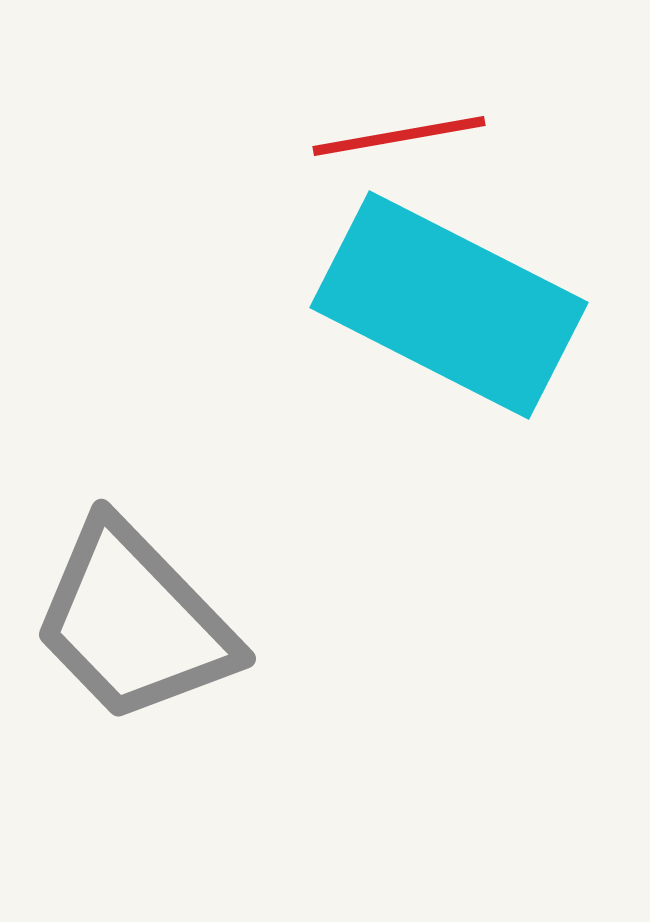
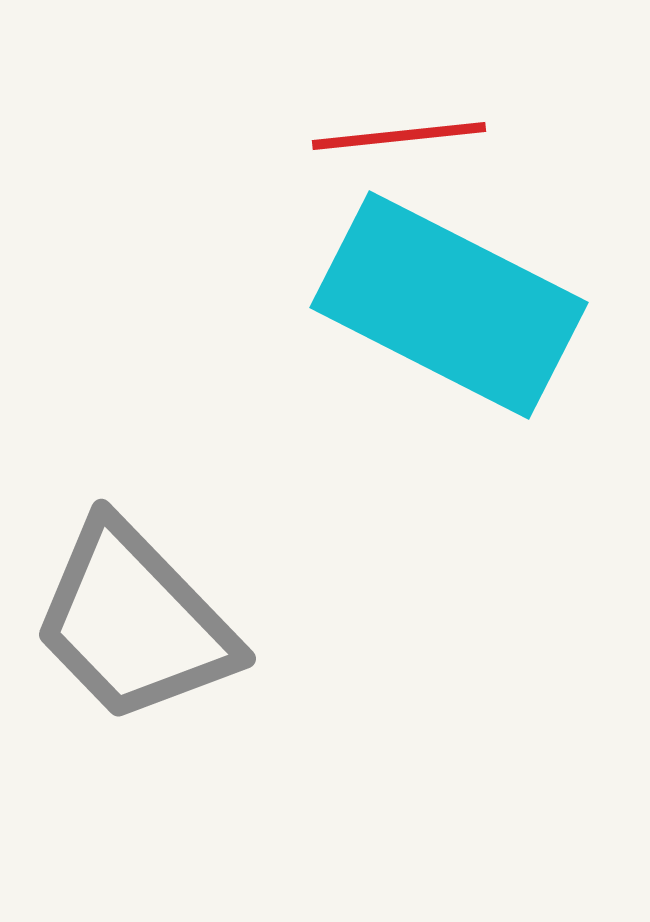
red line: rotated 4 degrees clockwise
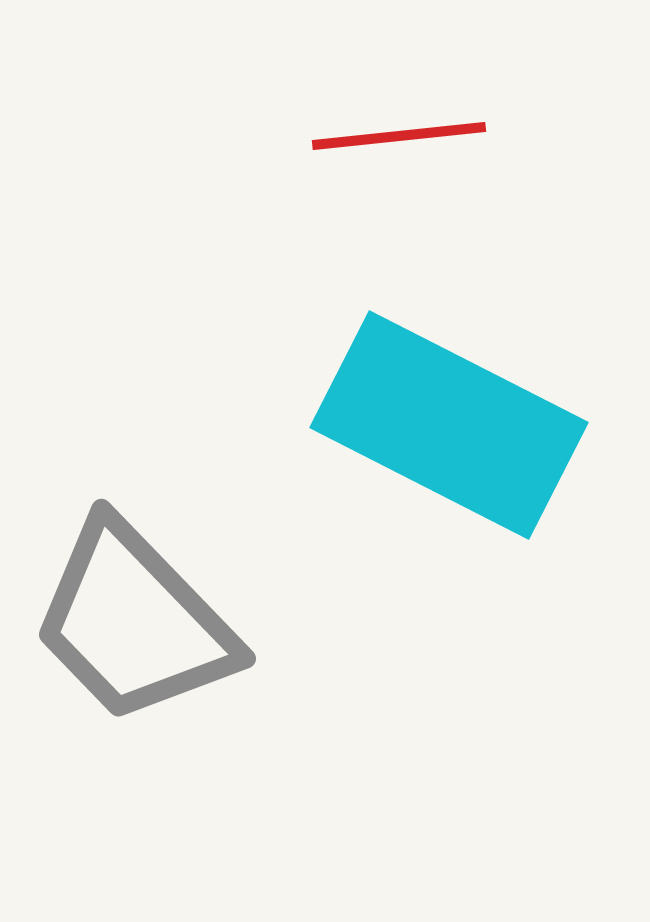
cyan rectangle: moved 120 px down
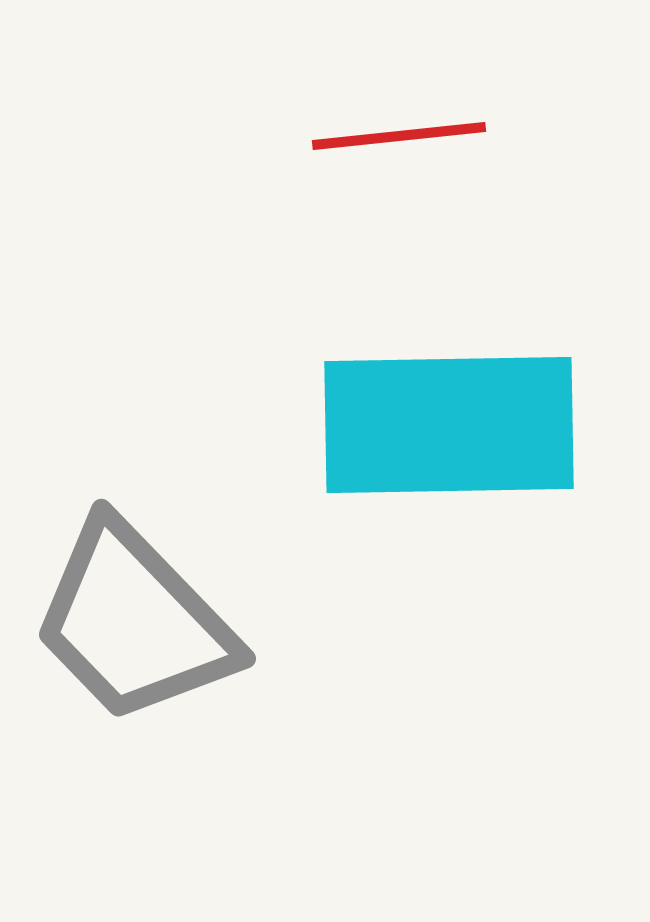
cyan rectangle: rotated 28 degrees counterclockwise
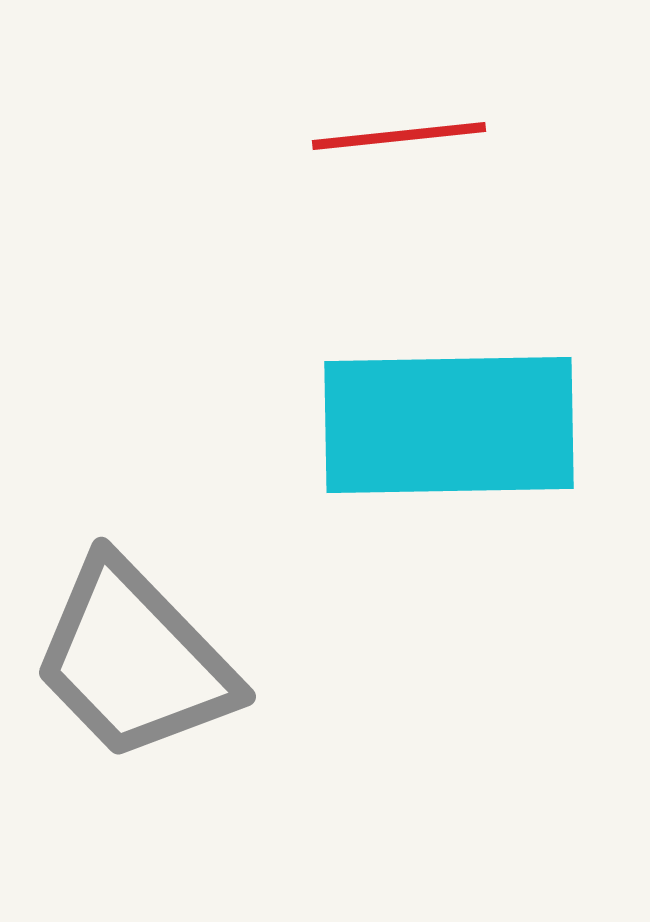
gray trapezoid: moved 38 px down
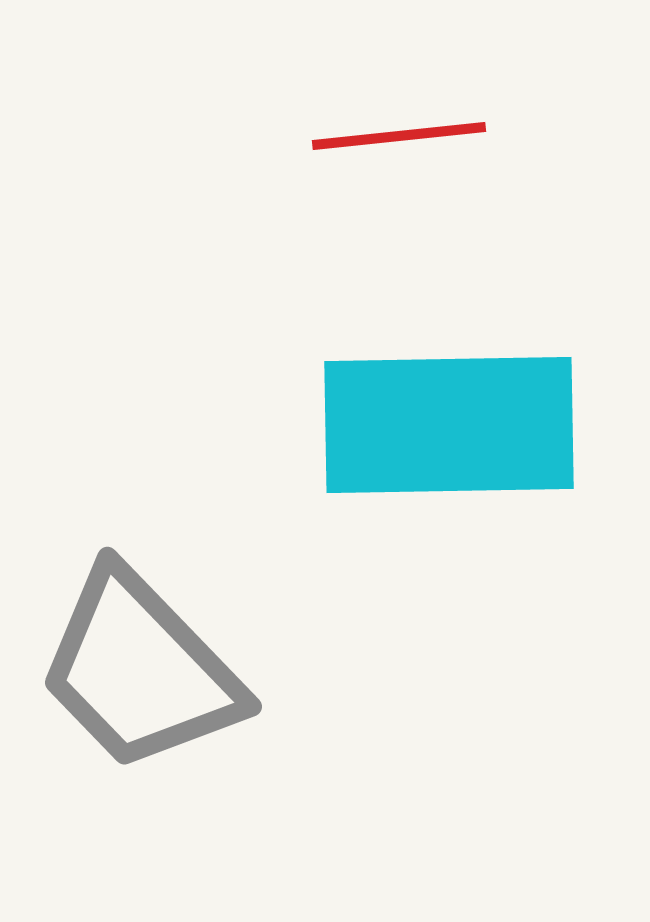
gray trapezoid: moved 6 px right, 10 px down
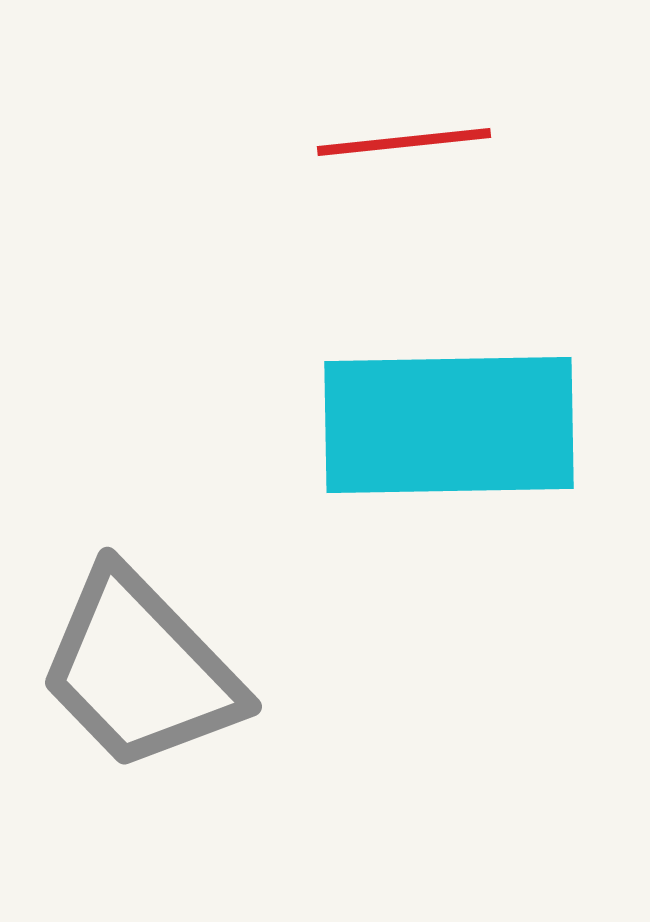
red line: moved 5 px right, 6 px down
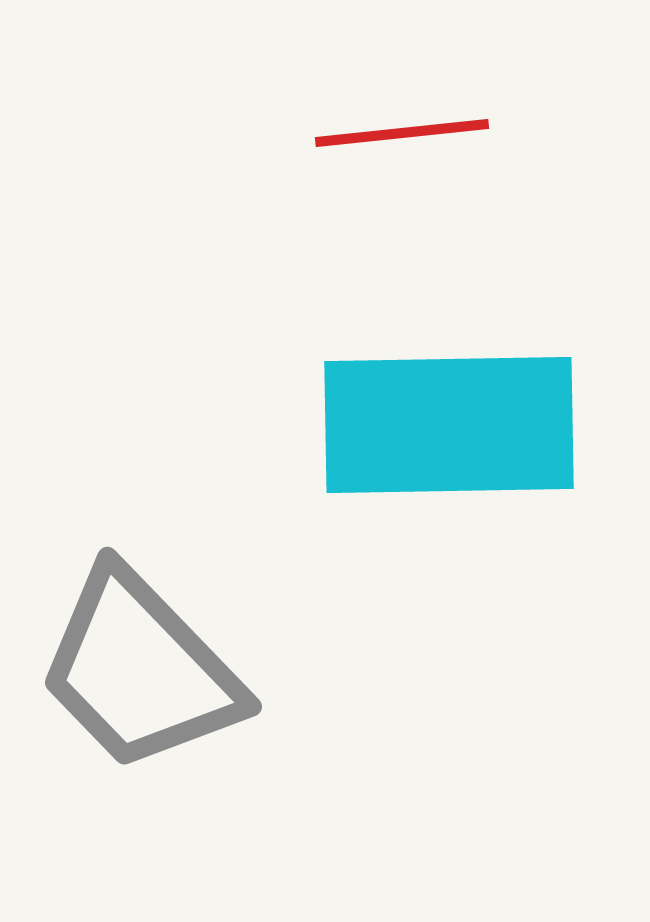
red line: moved 2 px left, 9 px up
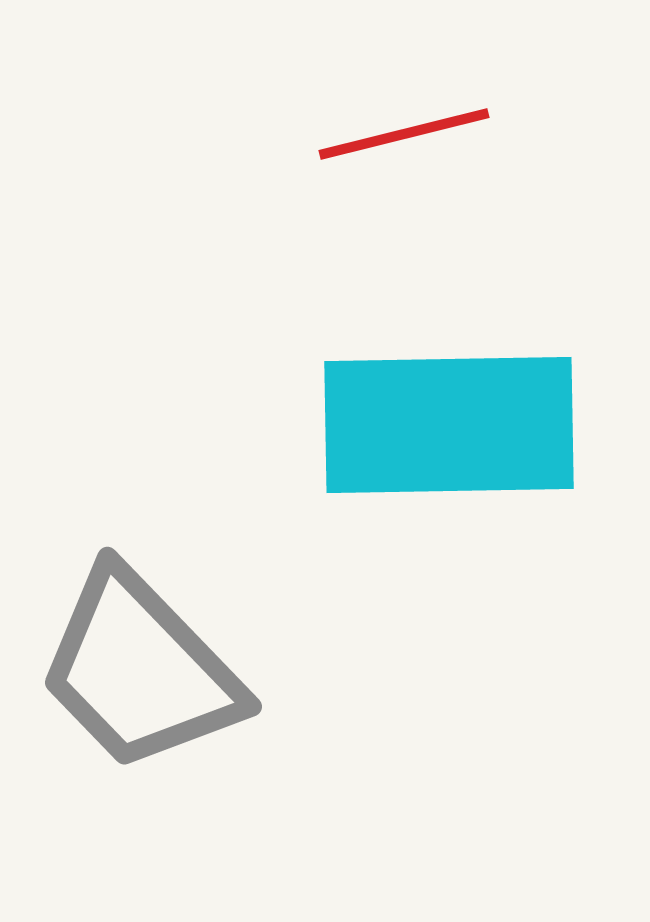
red line: moved 2 px right, 1 px down; rotated 8 degrees counterclockwise
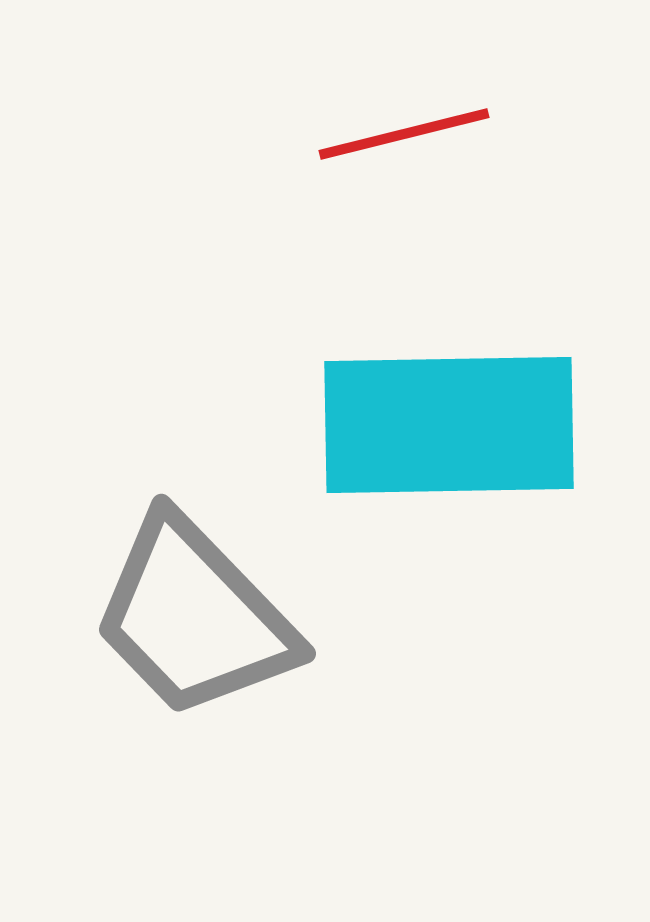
gray trapezoid: moved 54 px right, 53 px up
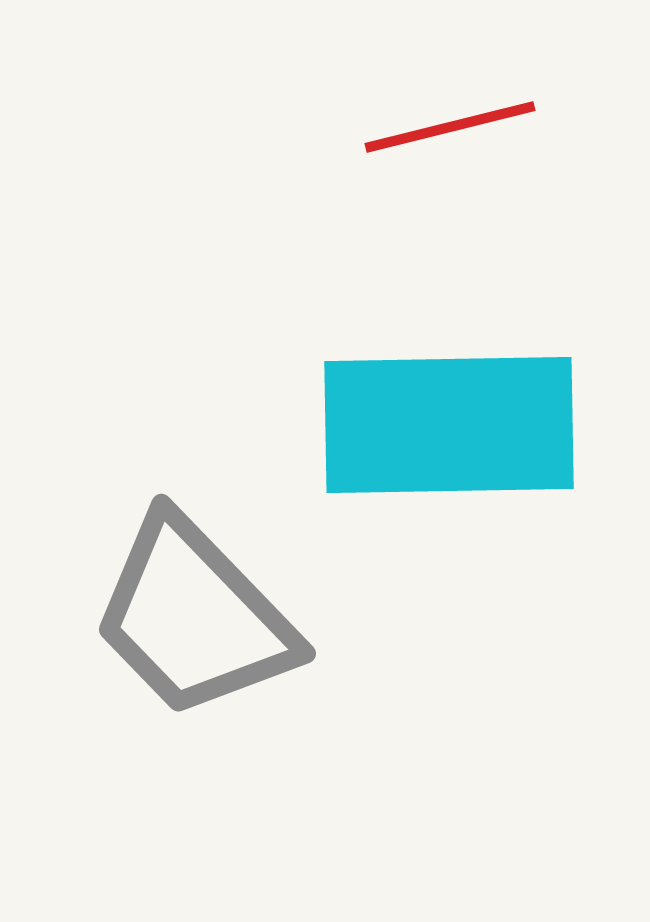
red line: moved 46 px right, 7 px up
